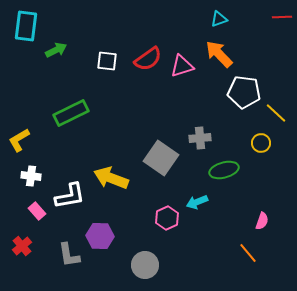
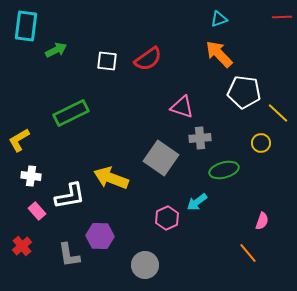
pink triangle: moved 41 px down; rotated 35 degrees clockwise
yellow line: moved 2 px right
cyan arrow: rotated 15 degrees counterclockwise
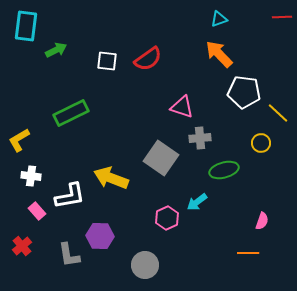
orange line: rotated 50 degrees counterclockwise
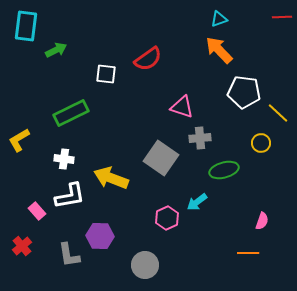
orange arrow: moved 4 px up
white square: moved 1 px left, 13 px down
white cross: moved 33 px right, 17 px up
